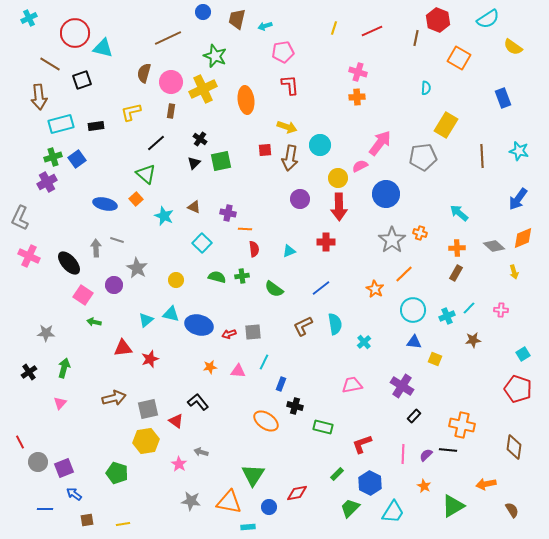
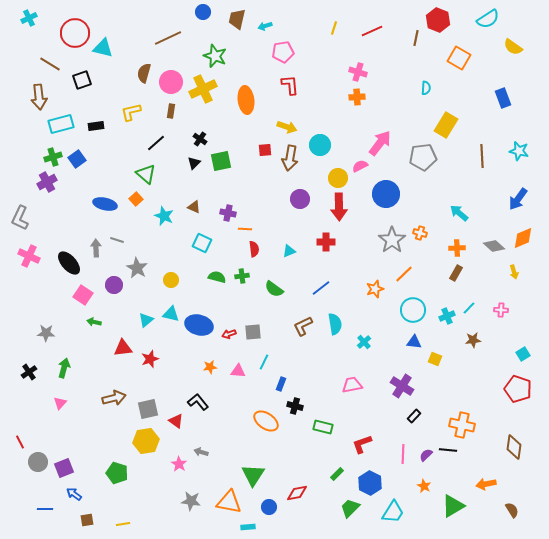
cyan square at (202, 243): rotated 18 degrees counterclockwise
yellow circle at (176, 280): moved 5 px left
orange star at (375, 289): rotated 24 degrees clockwise
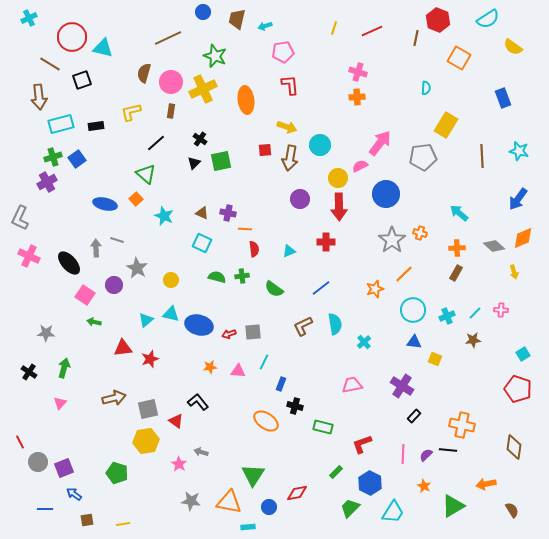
red circle at (75, 33): moved 3 px left, 4 px down
brown triangle at (194, 207): moved 8 px right, 6 px down
pink square at (83, 295): moved 2 px right
cyan line at (469, 308): moved 6 px right, 5 px down
black cross at (29, 372): rotated 21 degrees counterclockwise
green rectangle at (337, 474): moved 1 px left, 2 px up
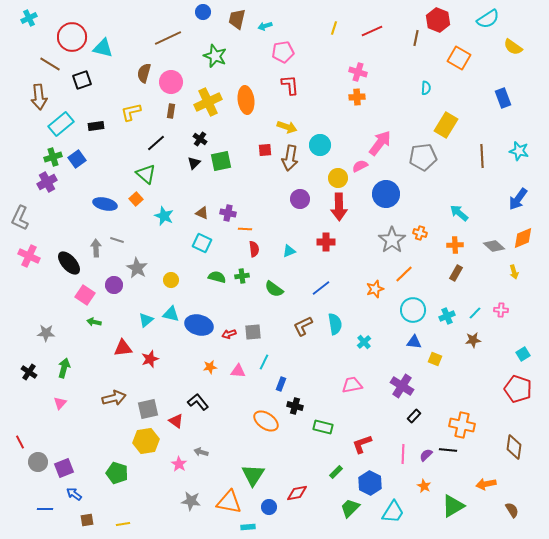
yellow cross at (203, 89): moved 5 px right, 13 px down
cyan rectangle at (61, 124): rotated 25 degrees counterclockwise
orange cross at (457, 248): moved 2 px left, 3 px up
